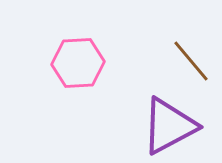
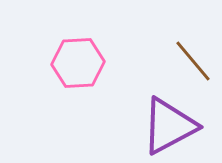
brown line: moved 2 px right
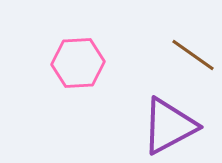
brown line: moved 6 px up; rotated 15 degrees counterclockwise
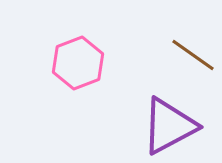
pink hexagon: rotated 18 degrees counterclockwise
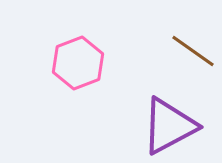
brown line: moved 4 px up
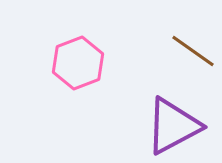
purple triangle: moved 4 px right
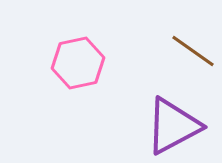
pink hexagon: rotated 9 degrees clockwise
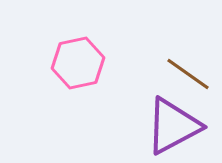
brown line: moved 5 px left, 23 px down
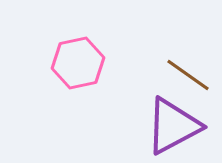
brown line: moved 1 px down
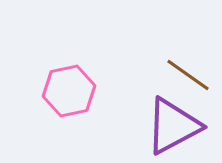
pink hexagon: moved 9 px left, 28 px down
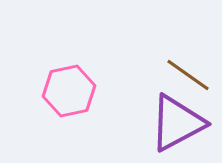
purple triangle: moved 4 px right, 3 px up
